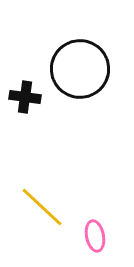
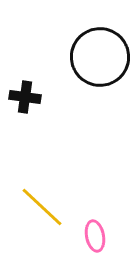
black circle: moved 20 px right, 12 px up
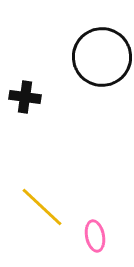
black circle: moved 2 px right
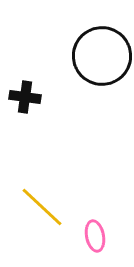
black circle: moved 1 px up
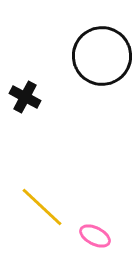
black cross: rotated 20 degrees clockwise
pink ellipse: rotated 52 degrees counterclockwise
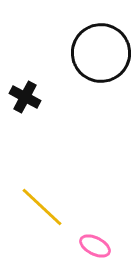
black circle: moved 1 px left, 3 px up
pink ellipse: moved 10 px down
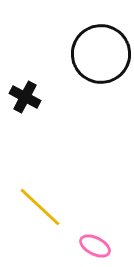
black circle: moved 1 px down
yellow line: moved 2 px left
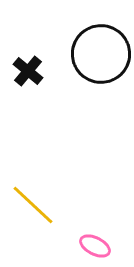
black cross: moved 3 px right, 26 px up; rotated 12 degrees clockwise
yellow line: moved 7 px left, 2 px up
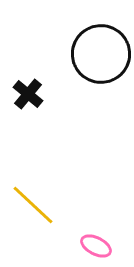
black cross: moved 23 px down
pink ellipse: moved 1 px right
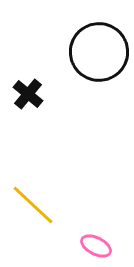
black circle: moved 2 px left, 2 px up
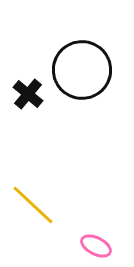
black circle: moved 17 px left, 18 px down
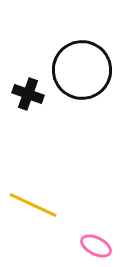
black cross: rotated 20 degrees counterclockwise
yellow line: rotated 18 degrees counterclockwise
